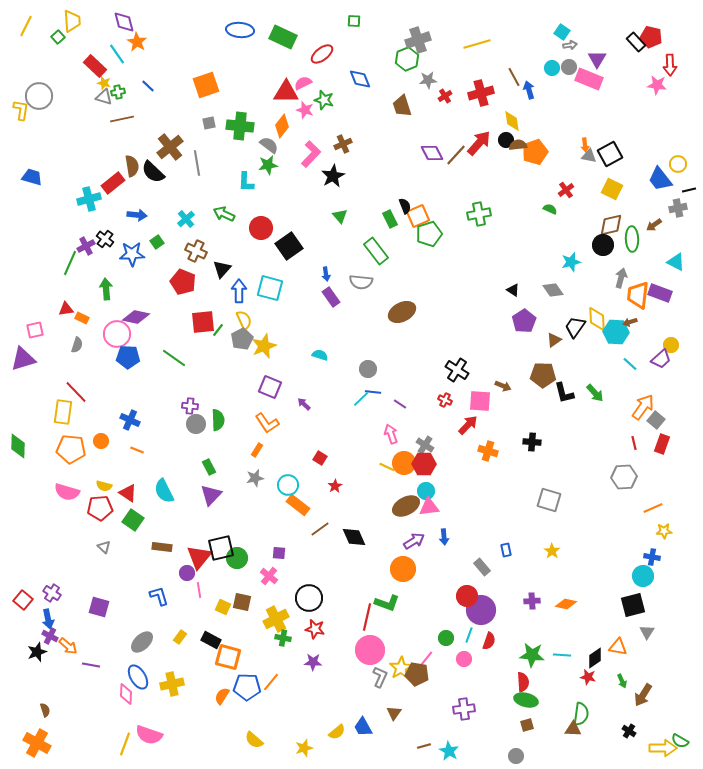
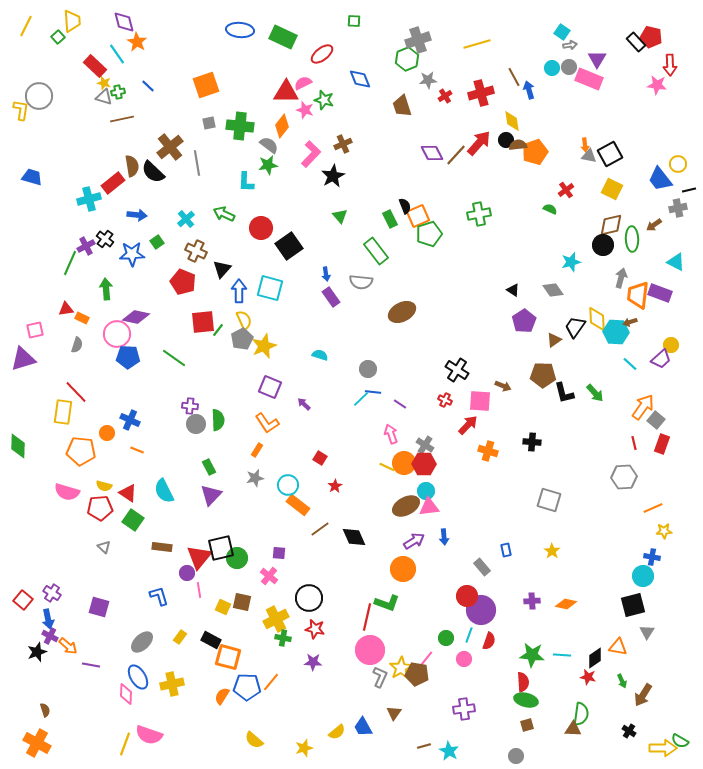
orange circle at (101, 441): moved 6 px right, 8 px up
orange pentagon at (71, 449): moved 10 px right, 2 px down
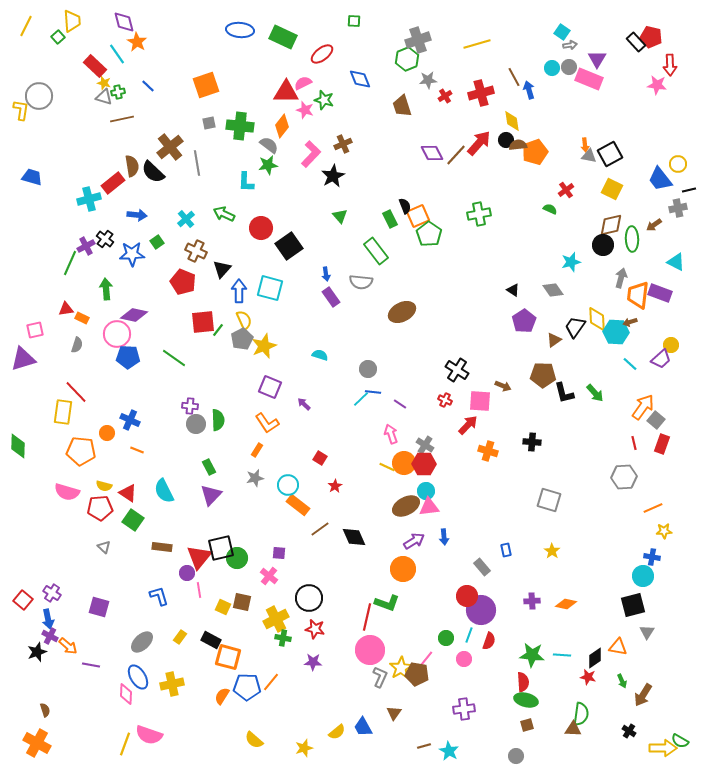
green pentagon at (429, 234): rotated 20 degrees counterclockwise
purple diamond at (136, 317): moved 2 px left, 2 px up
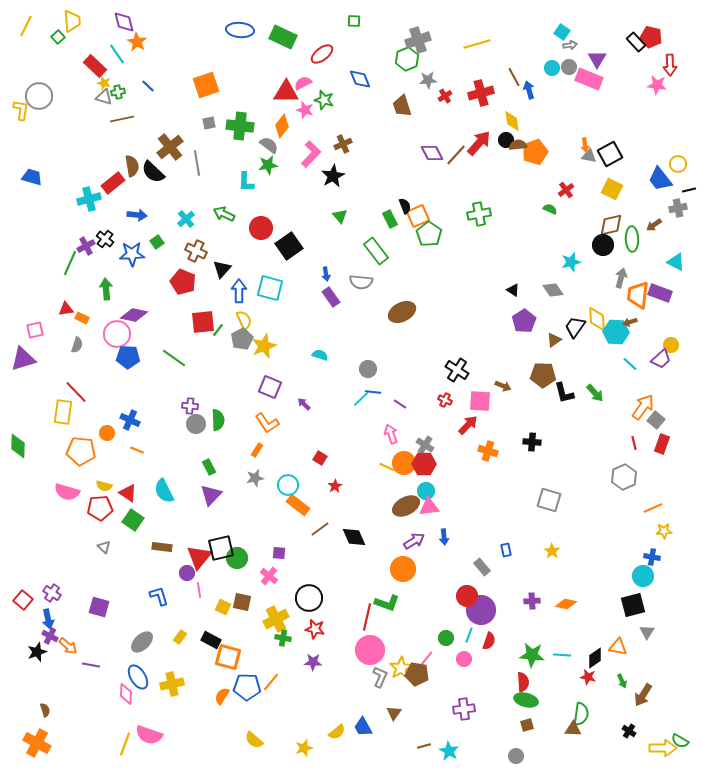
gray hexagon at (624, 477): rotated 20 degrees counterclockwise
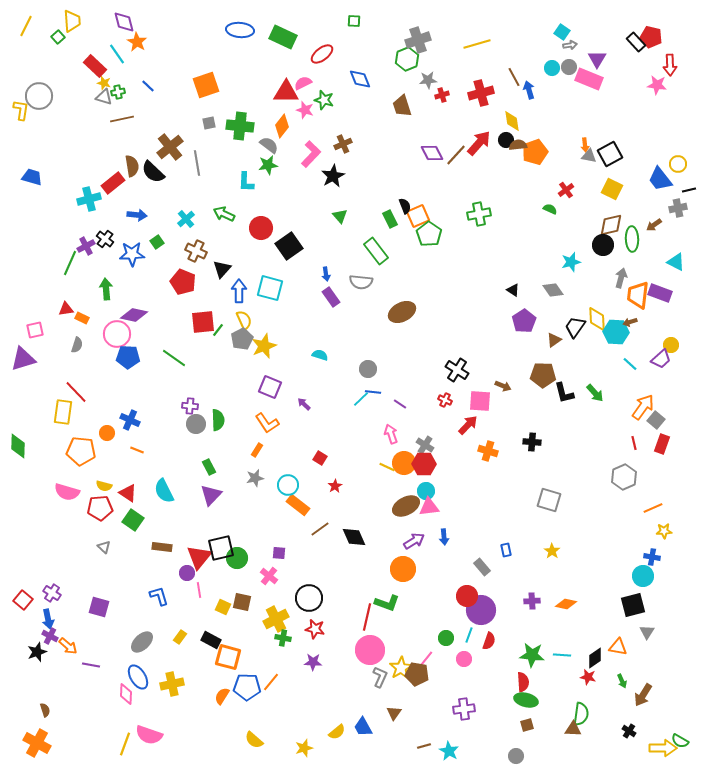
red cross at (445, 96): moved 3 px left, 1 px up; rotated 16 degrees clockwise
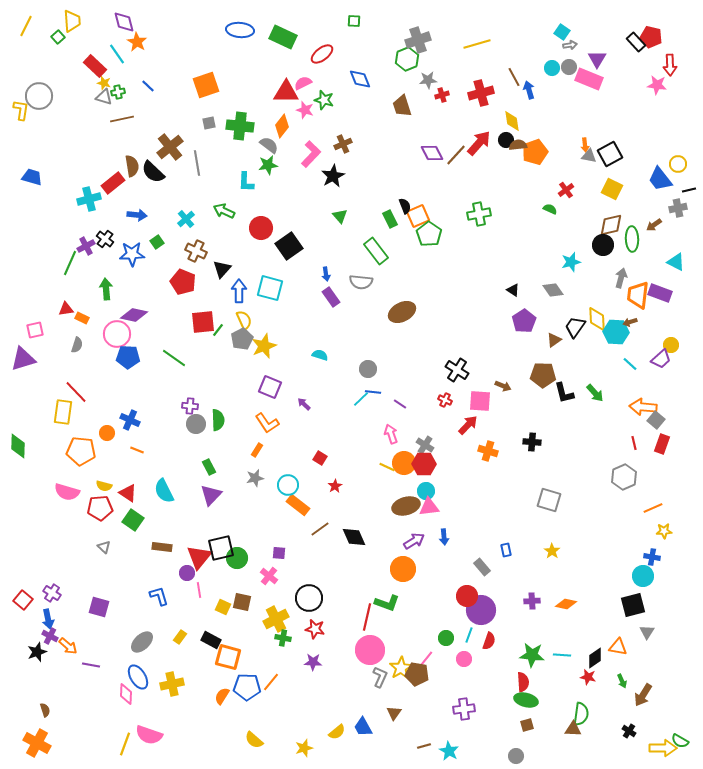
green arrow at (224, 214): moved 3 px up
orange arrow at (643, 407): rotated 120 degrees counterclockwise
brown ellipse at (406, 506): rotated 12 degrees clockwise
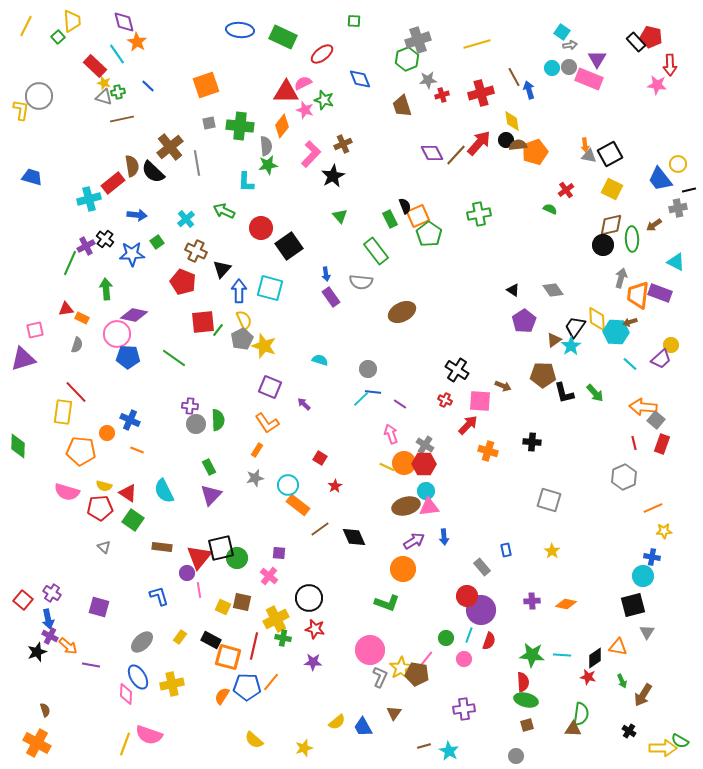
gray semicircle at (269, 145): moved 3 px left, 1 px down; rotated 48 degrees clockwise
cyan star at (571, 262): moved 84 px down; rotated 18 degrees counterclockwise
yellow star at (264, 346): rotated 30 degrees counterclockwise
cyan semicircle at (320, 355): moved 5 px down
red line at (367, 617): moved 113 px left, 29 px down
yellow semicircle at (337, 732): moved 10 px up
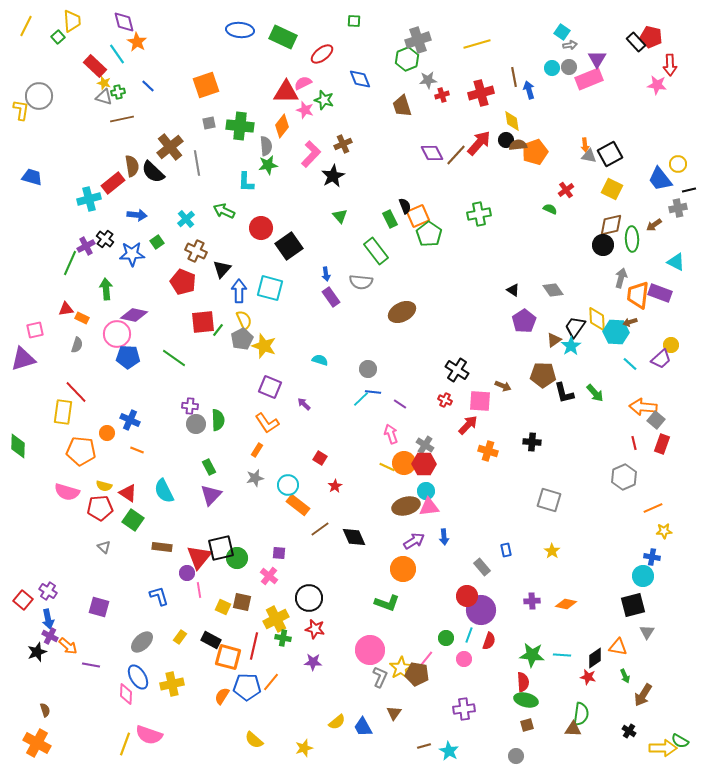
brown line at (514, 77): rotated 18 degrees clockwise
pink rectangle at (589, 79): rotated 44 degrees counterclockwise
purple cross at (52, 593): moved 4 px left, 2 px up
green arrow at (622, 681): moved 3 px right, 5 px up
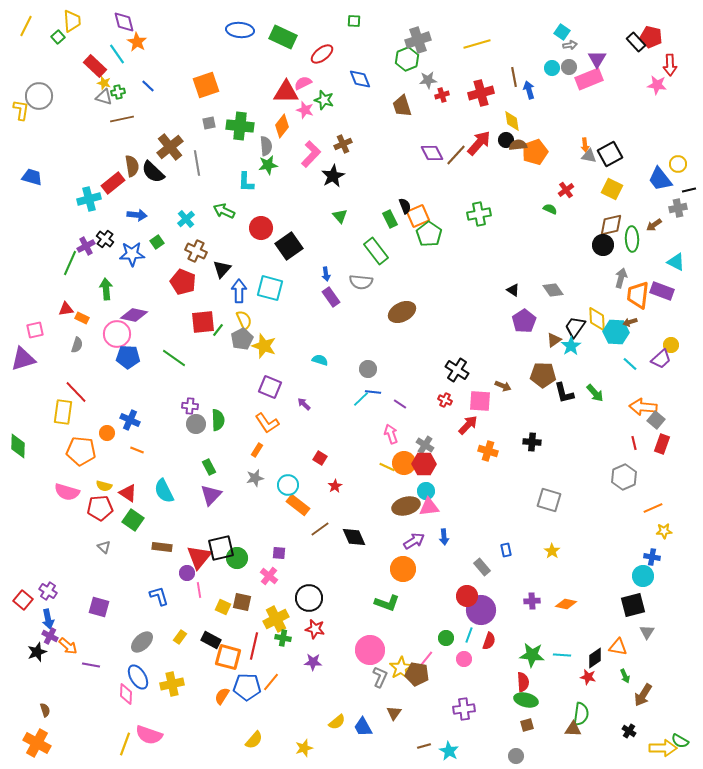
purple rectangle at (660, 293): moved 2 px right, 2 px up
yellow semicircle at (254, 740): rotated 90 degrees counterclockwise
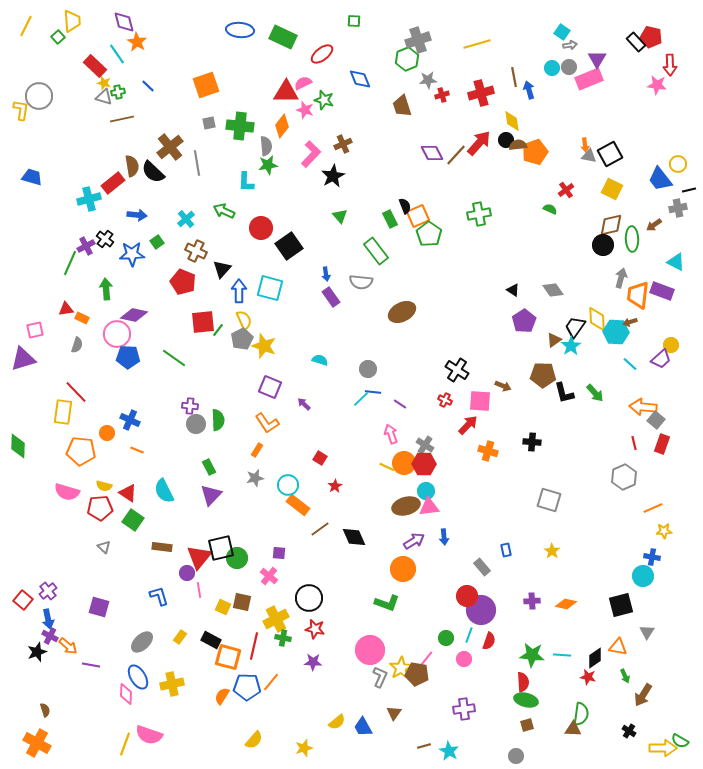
purple cross at (48, 591): rotated 18 degrees clockwise
black square at (633, 605): moved 12 px left
